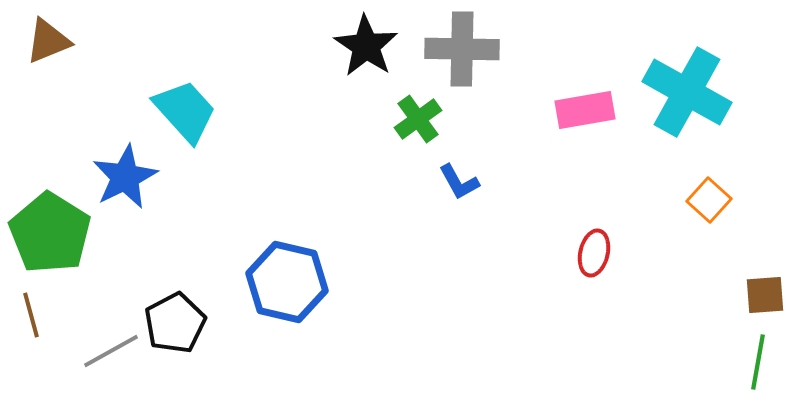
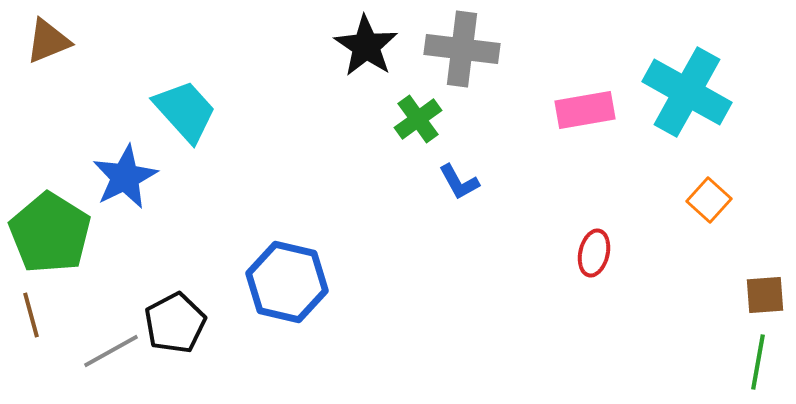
gray cross: rotated 6 degrees clockwise
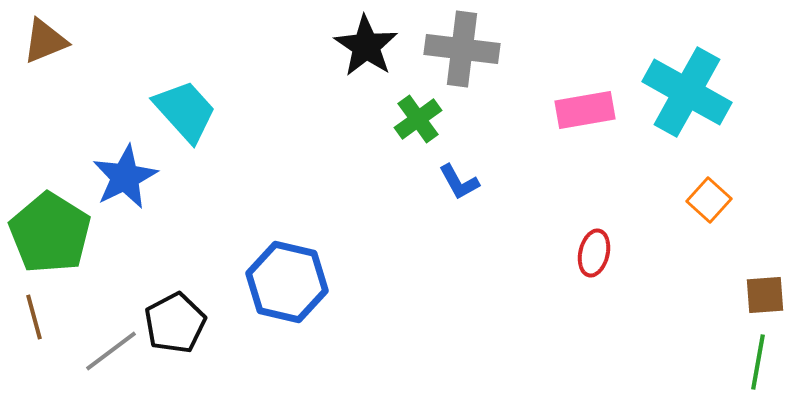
brown triangle: moved 3 px left
brown line: moved 3 px right, 2 px down
gray line: rotated 8 degrees counterclockwise
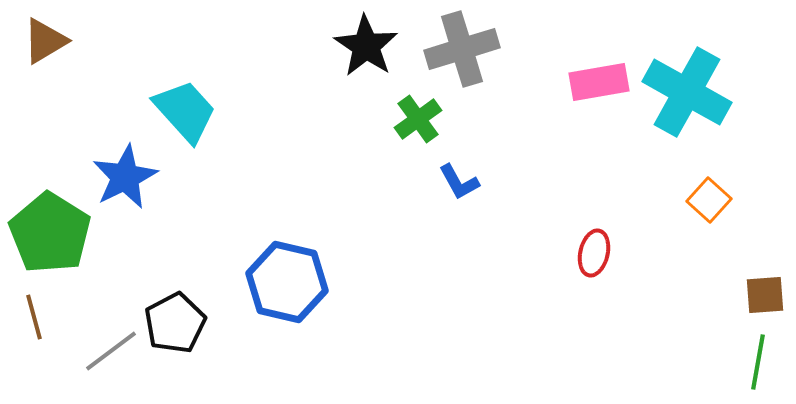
brown triangle: rotated 9 degrees counterclockwise
gray cross: rotated 24 degrees counterclockwise
pink rectangle: moved 14 px right, 28 px up
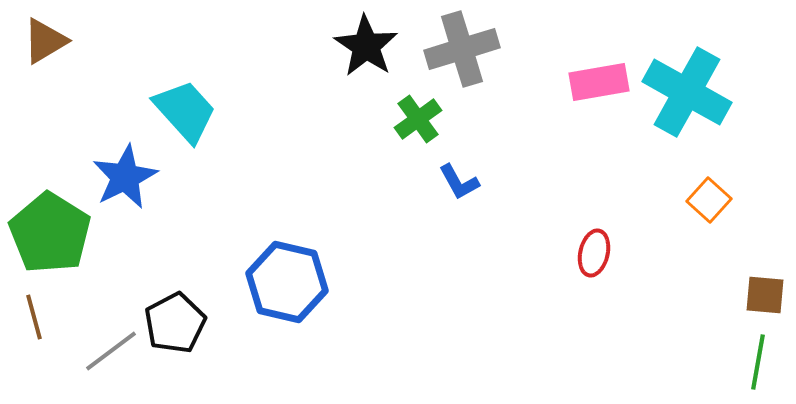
brown square: rotated 9 degrees clockwise
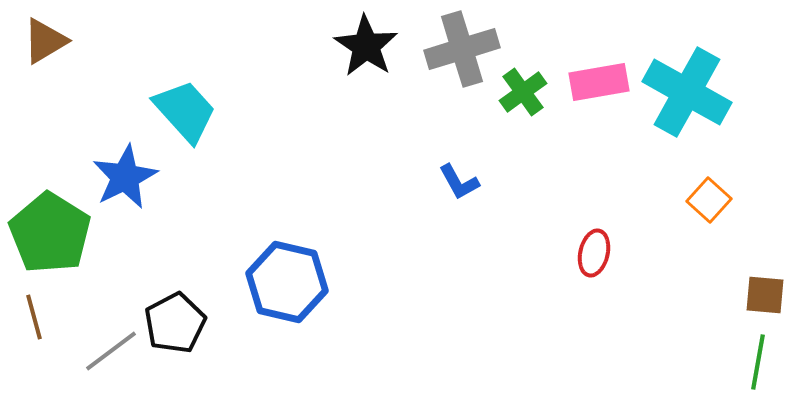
green cross: moved 105 px right, 27 px up
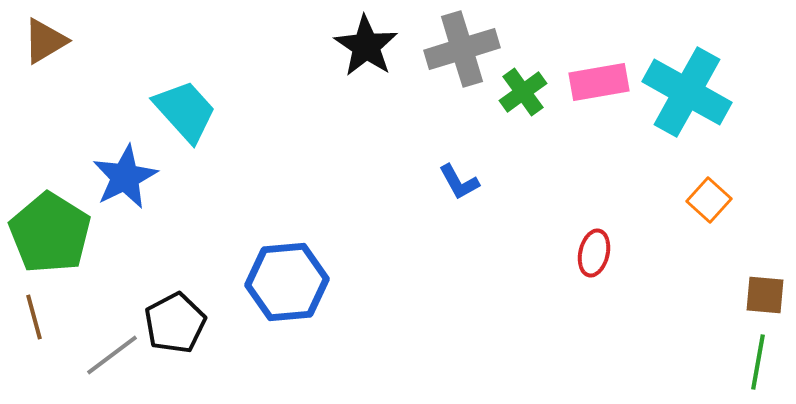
blue hexagon: rotated 18 degrees counterclockwise
gray line: moved 1 px right, 4 px down
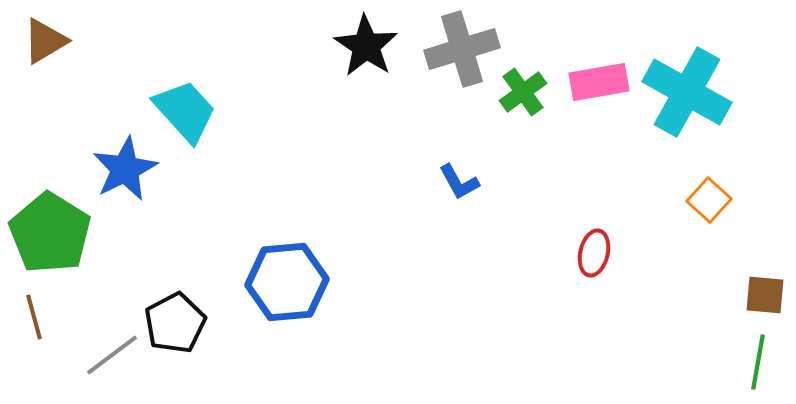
blue star: moved 8 px up
